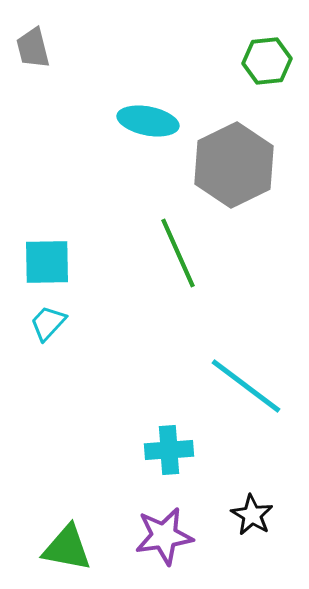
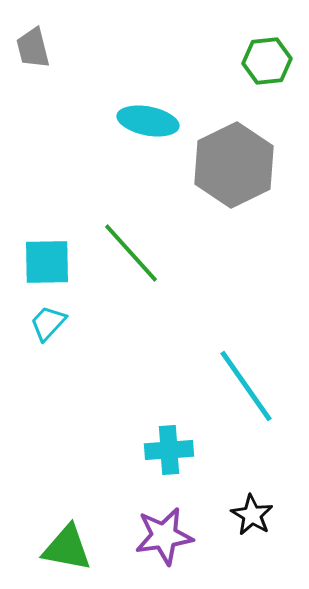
green line: moved 47 px left; rotated 18 degrees counterclockwise
cyan line: rotated 18 degrees clockwise
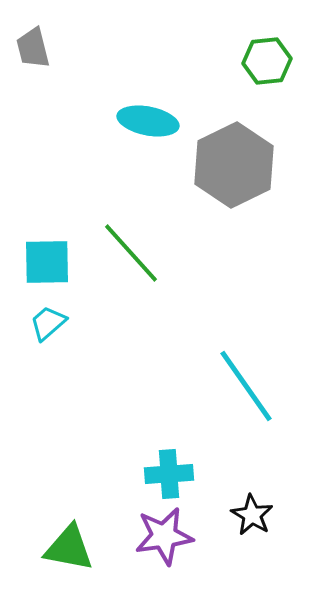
cyan trapezoid: rotated 6 degrees clockwise
cyan cross: moved 24 px down
green triangle: moved 2 px right
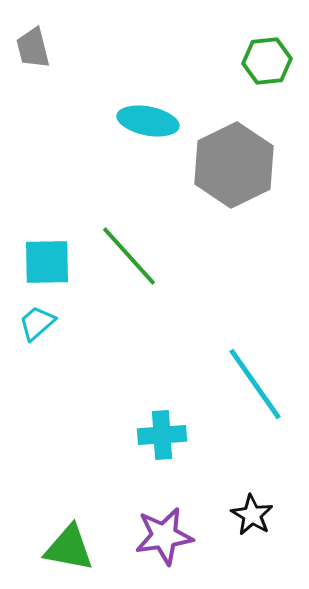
green line: moved 2 px left, 3 px down
cyan trapezoid: moved 11 px left
cyan line: moved 9 px right, 2 px up
cyan cross: moved 7 px left, 39 px up
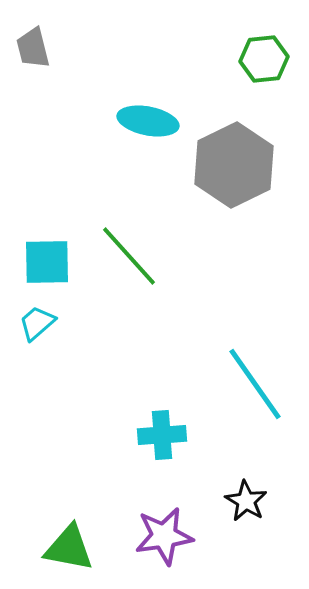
green hexagon: moved 3 px left, 2 px up
black star: moved 6 px left, 14 px up
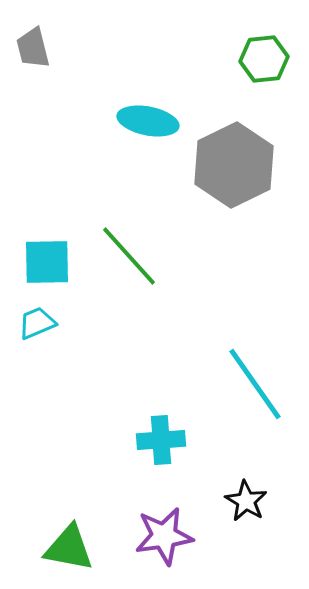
cyan trapezoid: rotated 18 degrees clockwise
cyan cross: moved 1 px left, 5 px down
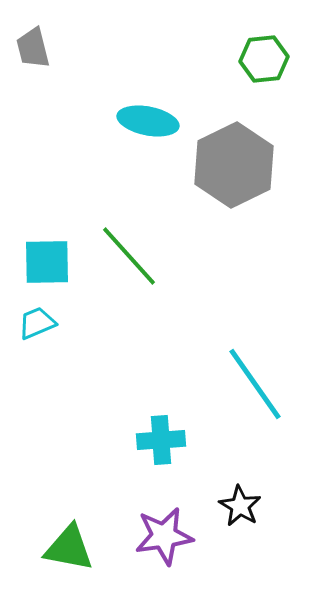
black star: moved 6 px left, 5 px down
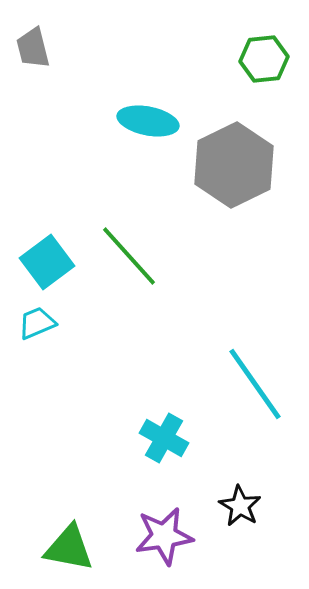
cyan square: rotated 36 degrees counterclockwise
cyan cross: moved 3 px right, 2 px up; rotated 33 degrees clockwise
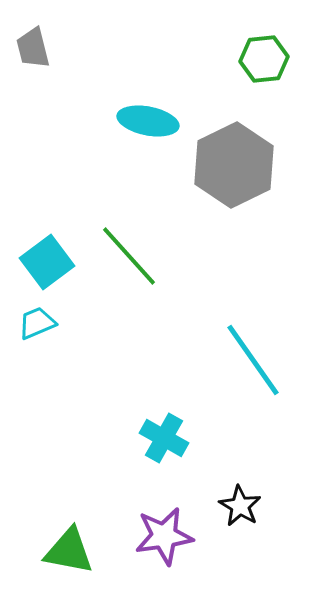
cyan line: moved 2 px left, 24 px up
green triangle: moved 3 px down
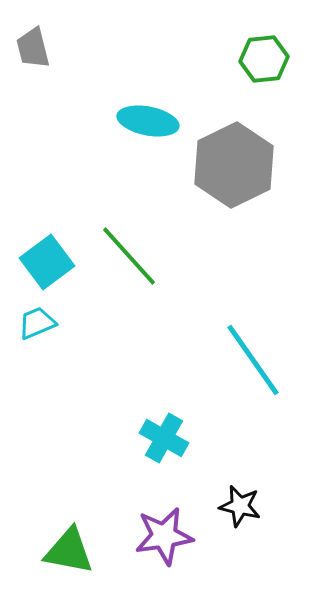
black star: rotated 18 degrees counterclockwise
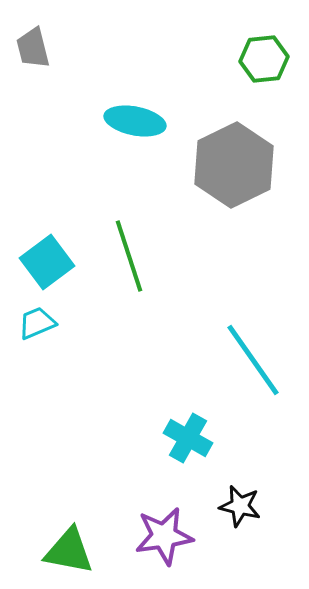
cyan ellipse: moved 13 px left
green line: rotated 24 degrees clockwise
cyan cross: moved 24 px right
